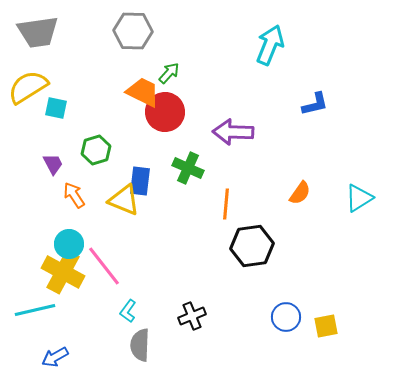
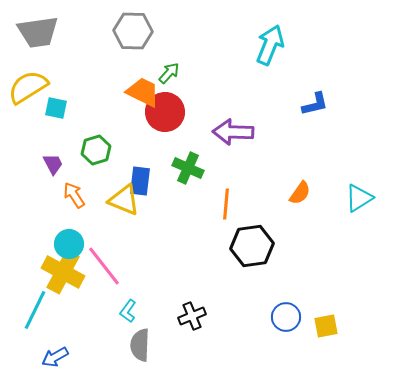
cyan line: rotated 51 degrees counterclockwise
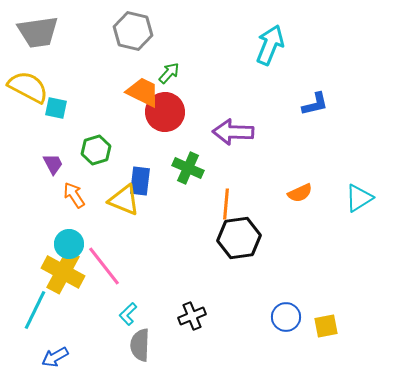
gray hexagon: rotated 12 degrees clockwise
yellow semicircle: rotated 60 degrees clockwise
orange semicircle: rotated 30 degrees clockwise
black hexagon: moved 13 px left, 8 px up
cyan L-shape: moved 3 px down; rotated 10 degrees clockwise
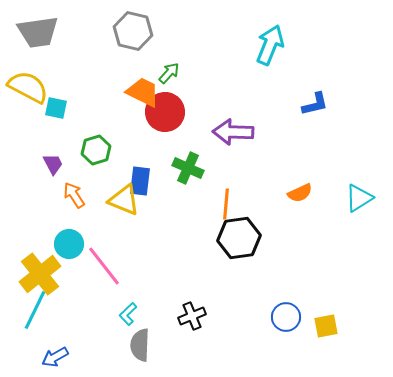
yellow cross: moved 23 px left, 2 px down; rotated 24 degrees clockwise
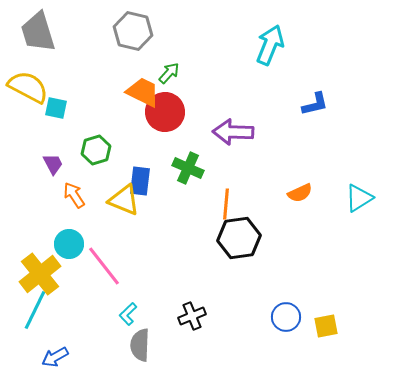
gray trapezoid: rotated 81 degrees clockwise
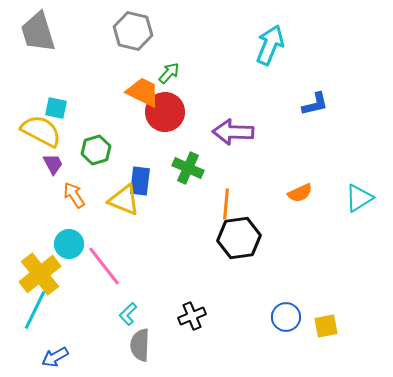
yellow semicircle: moved 13 px right, 44 px down
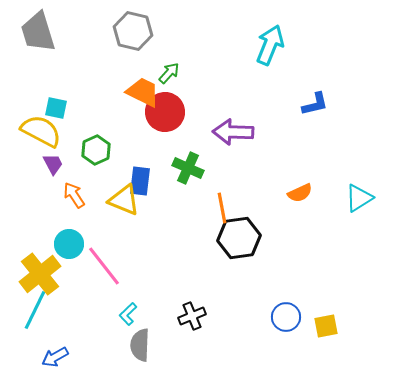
green hexagon: rotated 8 degrees counterclockwise
orange line: moved 4 px left, 4 px down; rotated 16 degrees counterclockwise
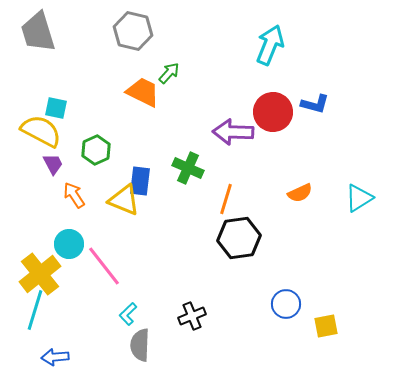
blue L-shape: rotated 28 degrees clockwise
red circle: moved 108 px right
orange line: moved 4 px right, 9 px up; rotated 28 degrees clockwise
cyan line: rotated 9 degrees counterclockwise
blue circle: moved 13 px up
blue arrow: rotated 24 degrees clockwise
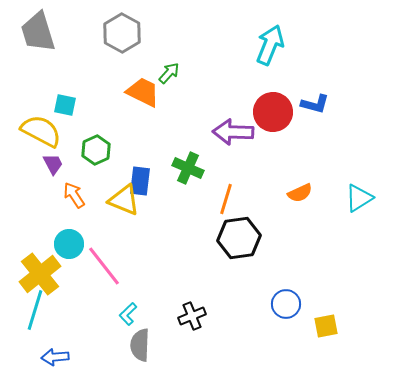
gray hexagon: moved 11 px left, 2 px down; rotated 15 degrees clockwise
cyan square: moved 9 px right, 3 px up
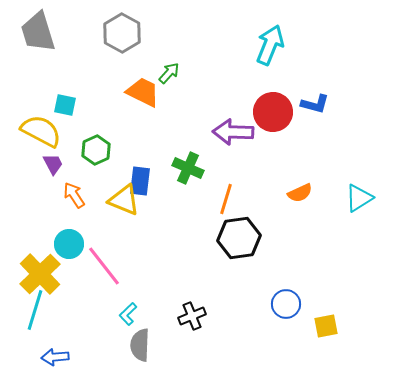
yellow cross: rotated 6 degrees counterclockwise
